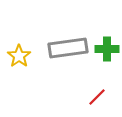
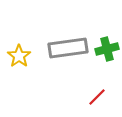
green cross: rotated 15 degrees counterclockwise
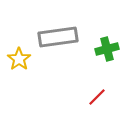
gray rectangle: moved 10 px left, 11 px up
yellow star: moved 3 px down
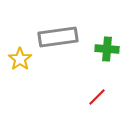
green cross: rotated 20 degrees clockwise
yellow star: moved 1 px right
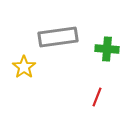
yellow star: moved 4 px right, 8 px down
red line: rotated 24 degrees counterclockwise
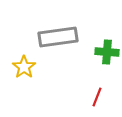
green cross: moved 3 px down
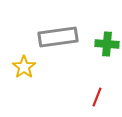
green cross: moved 8 px up
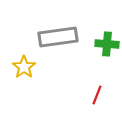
red line: moved 2 px up
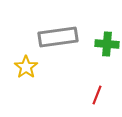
yellow star: moved 2 px right
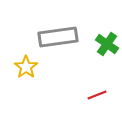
green cross: rotated 30 degrees clockwise
red line: rotated 48 degrees clockwise
